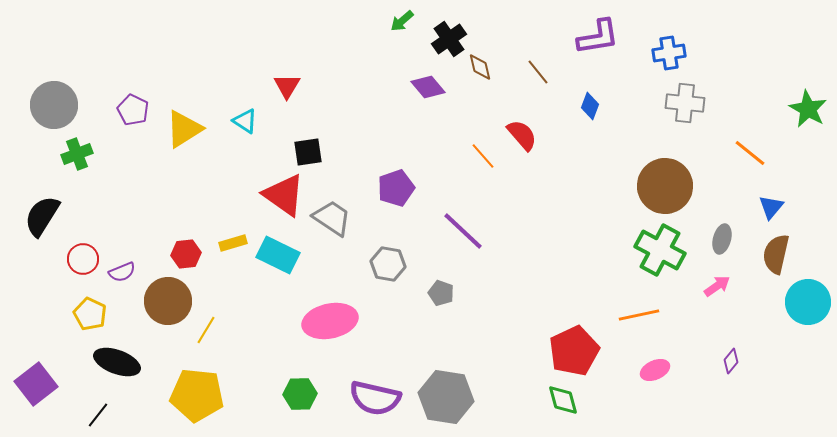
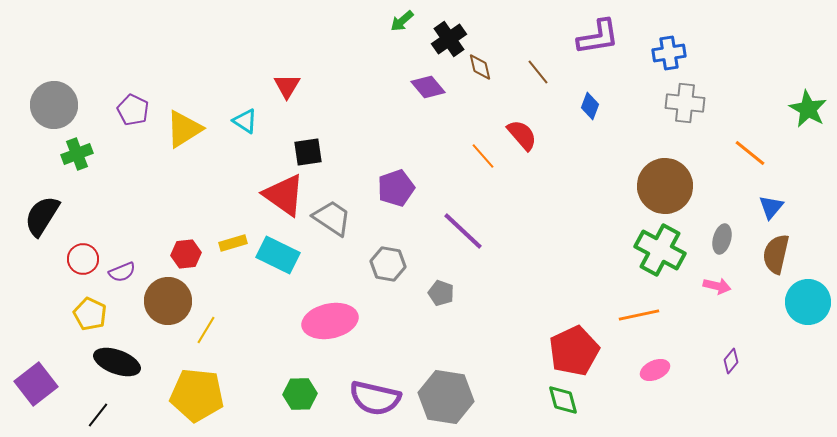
pink arrow at (717, 286): rotated 48 degrees clockwise
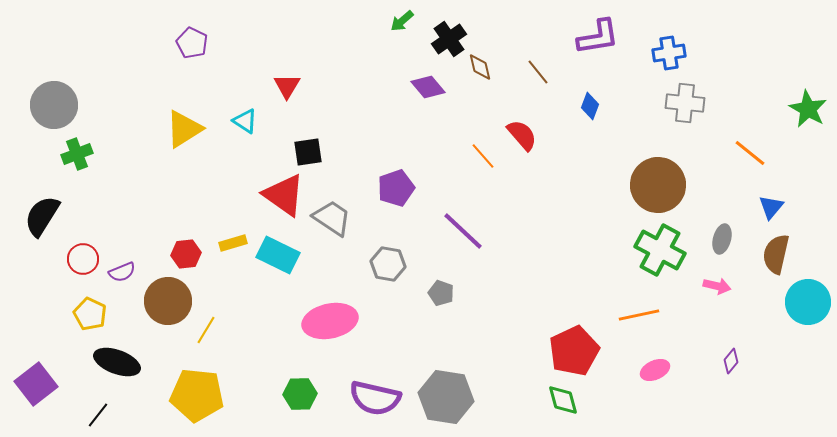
purple pentagon at (133, 110): moved 59 px right, 67 px up
brown circle at (665, 186): moved 7 px left, 1 px up
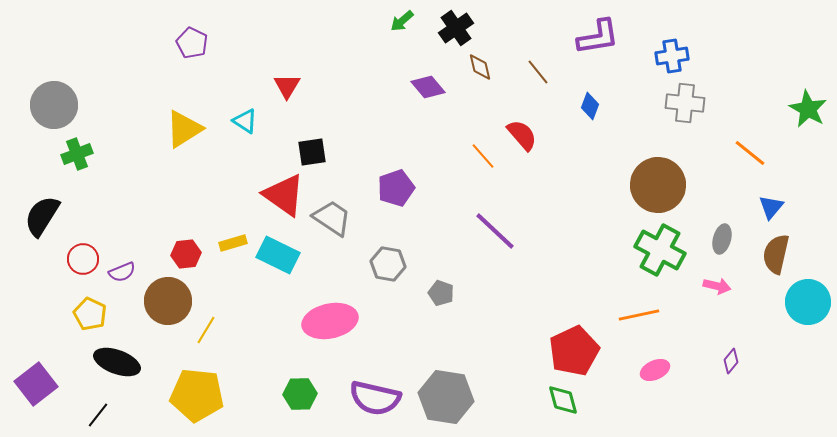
black cross at (449, 39): moved 7 px right, 11 px up
blue cross at (669, 53): moved 3 px right, 3 px down
black square at (308, 152): moved 4 px right
purple line at (463, 231): moved 32 px right
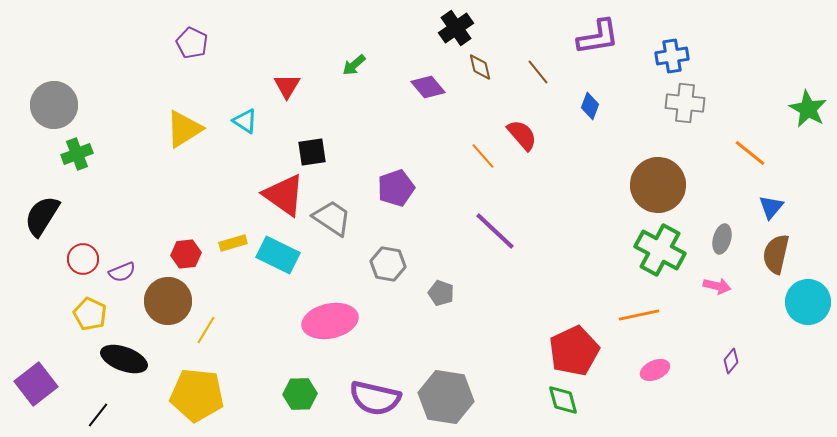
green arrow at (402, 21): moved 48 px left, 44 px down
black ellipse at (117, 362): moved 7 px right, 3 px up
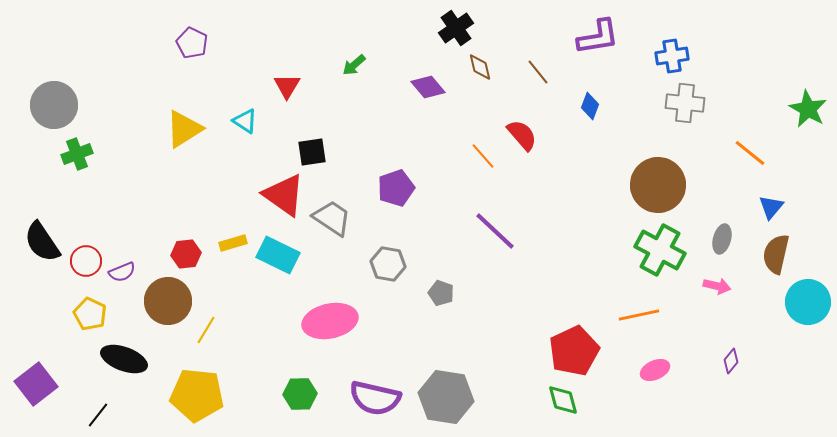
black semicircle at (42, 216): moved 26 px down; rotated 66 degrees counterclockwise
red circle at (83, 259): moved 3 px right, 2 px down
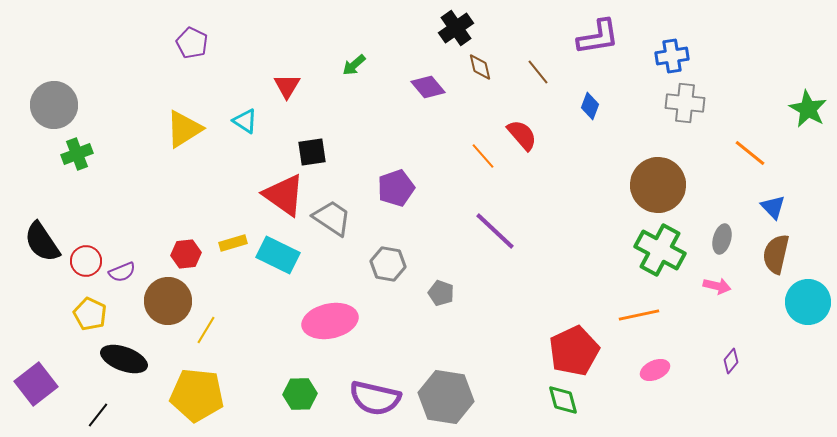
blue triangle at (771, 207): moved 2 px right; rotated 24 degrees counterclockwise
